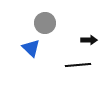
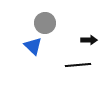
blue triangle: moved 2 px right, 2 px up
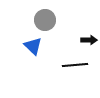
gray circle: moved 3 px up
black line: moved 3 px left
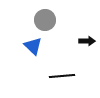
black arrow: moved 2 px left, 1 px down
black line: moved 13 px left, 11 px down
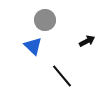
black arrow: rotated 28 degrees counterclockwise
black line: rotated 55 degrees clockwise
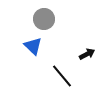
gray circle: moved 1 px left, 1 px up
black arrow: moved 13 px down
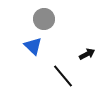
black line: moved 1 px right
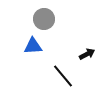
blue triangle: rotated 48 degrees counterclockwise
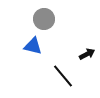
blue triangle: rotated 18 degrees clockwise
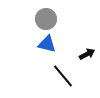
gray circle: moved 2 px right
blue triangle: moved 14 px right, 2 px up
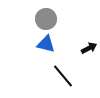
blue triangle: moved 1 px left
black arrow: moved 2 px right, 6 px up
